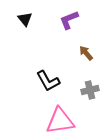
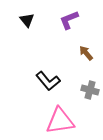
black triangle: moved 2 px right, 1 px down
black L-shape: rotated 10 degrees counterclockwise
gray cross: rotated 30 degrees clockwise
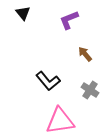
black triangle: moved 4 px left, 7 px up
brown arrow: moved 1 px left, 1 px down
gray cross: rotated 18 degrees clockwise
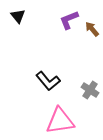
black triangle: moved 5 px left, 3 px down
brown arrow: moved 7 px right, 25 px up
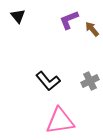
gray cross: moved 9 px up; rotated 30 degrees clockwise
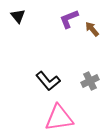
purple L-shape: moved 1 px up
pink triangle: moved 1 px left, 3 px up
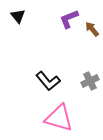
pink triangle: rotated 24 degrees clockwise
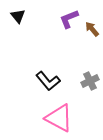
pink triangle: rotated 12 degrees clockwise
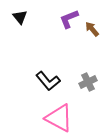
black triangle: moved 2 px right, 1 px down
gray cross: moved 2 px left, 1 px down
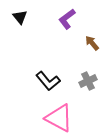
purple L-shape: moved 2 px left; rotated 15 degrees counterclockwise
brown arrow: moved 14 px down
gray cross: moved 1 px up
